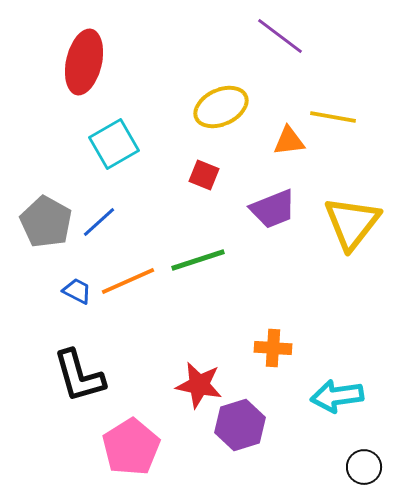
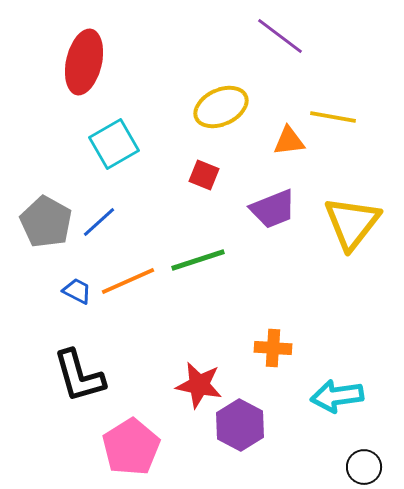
purple hexagon: rotated 15 degrees counterclockwise
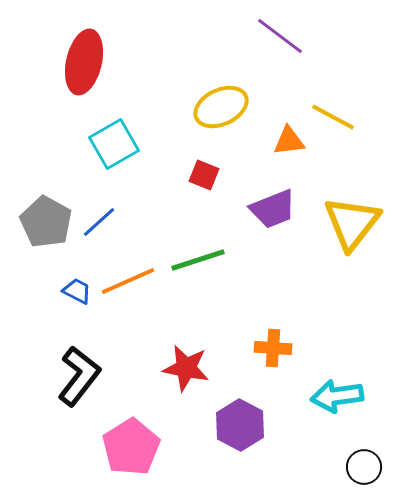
yellow line: rotated 18 degrees clockwise
black L-shape: rotated 126 degrees counterclockwise
red star: moved 13 px left, 17 px up
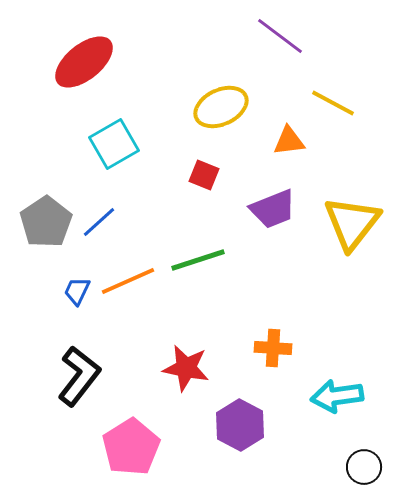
red ellipse: rotated 38 degrees clockwise
yellow line: moved 14 px up
gray pentagon: rotated 9 degrees clockwise
blue trapezoid: rotated 92 degrees counterclockwise
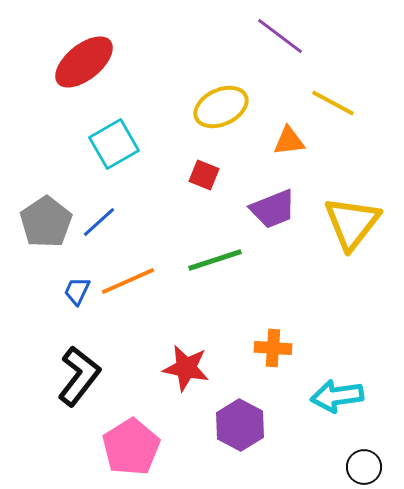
green line: moved 17 px right
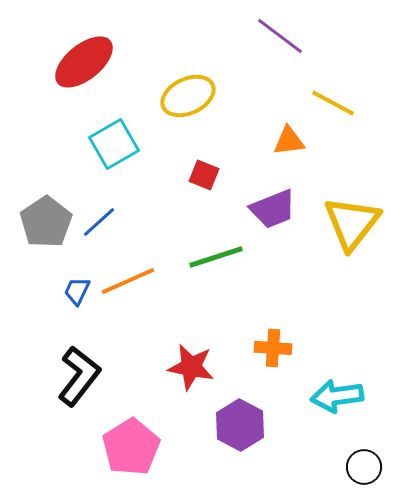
yellow ellipse: moved 33 px left, 11 px up
green line: moved 1 px right, 3 px up
red star: moved 5 px right, 1 px up
